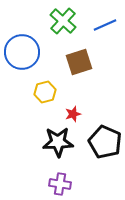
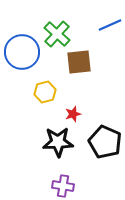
green cross: moved 6 px left, 13 px down
blue line: moved 5 px right
brown square: rotated 12 degrees clockwise
purple cross: moved 3 px right, 2 px down
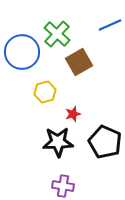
brown square: rotated 24 degrees counterclockwise
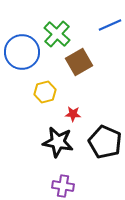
red star: rotated 21 degrees clockwise
black star: rotated 12 degrees clockwise
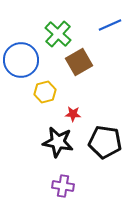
green cross: moved 1 px right
blue circle: moved 1 px left, 8 px down
black pentagon: rotated 16 degrees counterclockwise
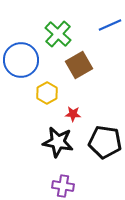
brown square: moved 3 px down
yellow hexagon: moved 2 px right, 1 px down; rotated 15 degrees counterclockwise
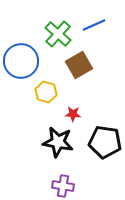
blue line: moved 16 px left
blue circle: moved 1 px down
yellow hexagon: moved 1 px left, 1 px up; rotated 15 degrees counterclockwise
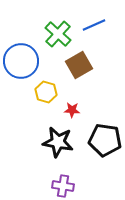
red star: moved 1 px left, 4 px up
black pentagon: moved 2 px up
